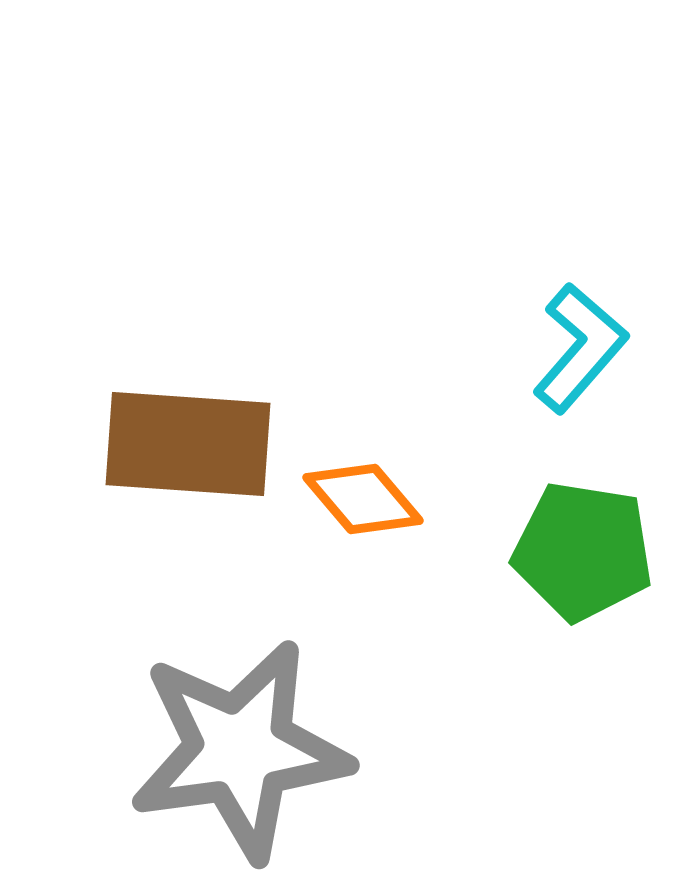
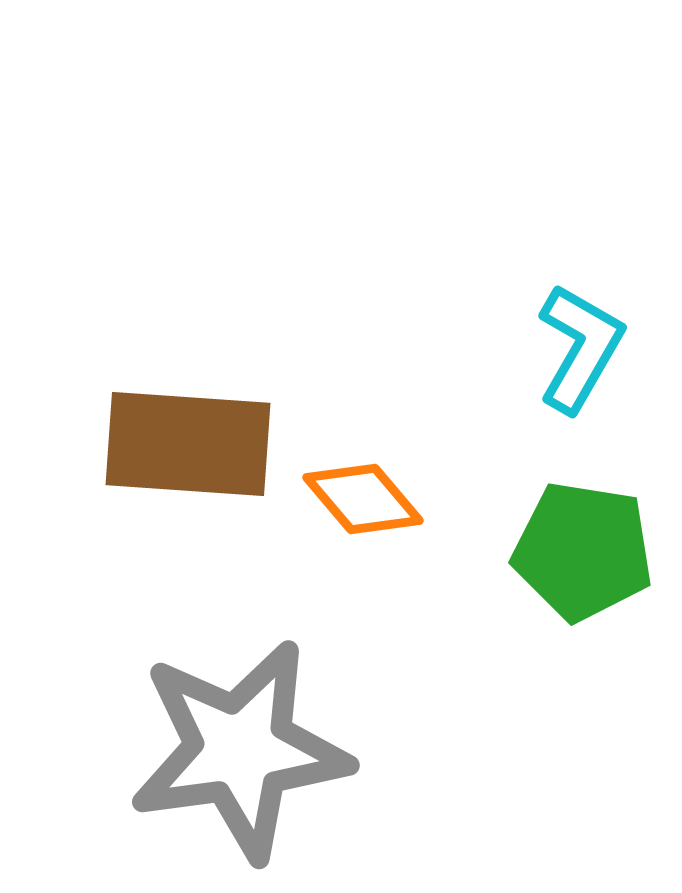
cyan L-shape: rotated 11 degrees counterclockwise
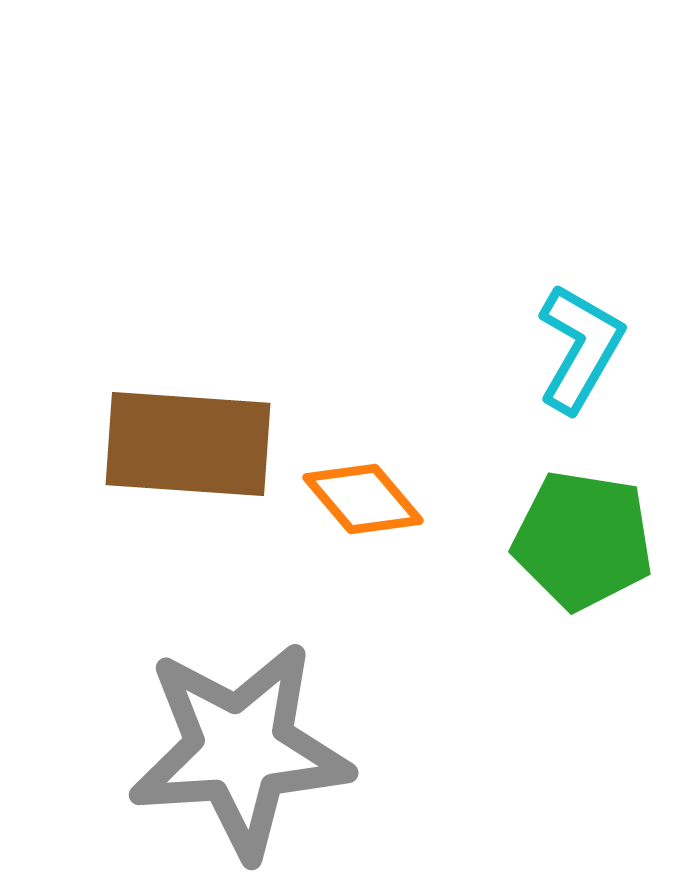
green pentagon: moved 11 px up
gray star: rotated 4 degrees clockwise
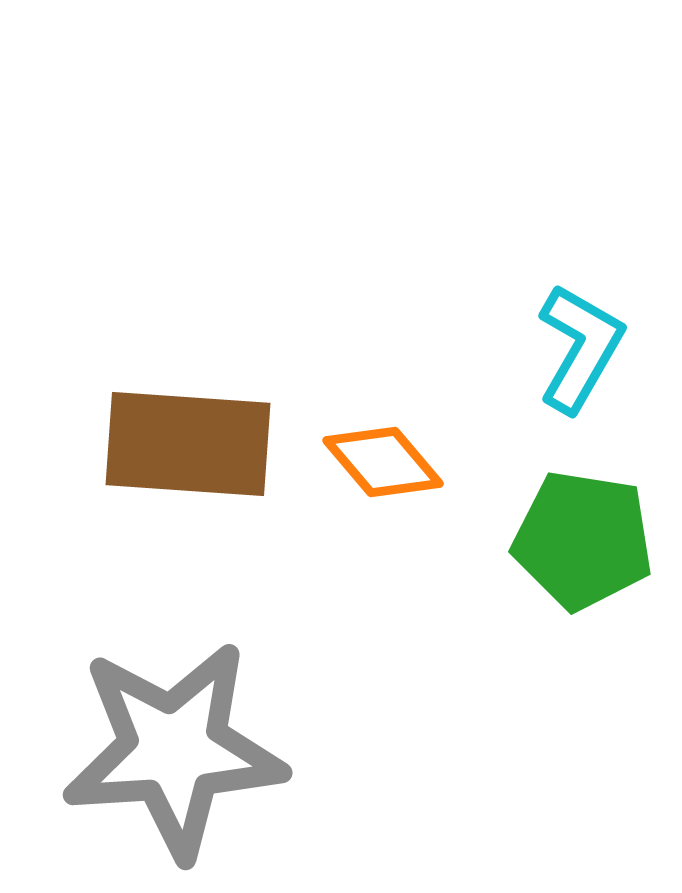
orange diamond: moved 20 px right, 37 px up
gray star: moved 66 px left
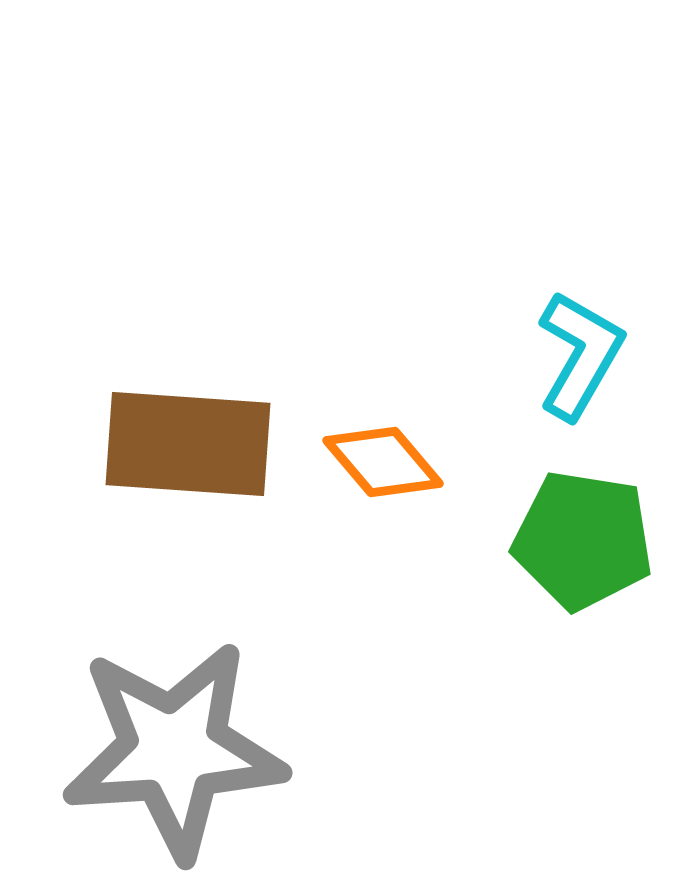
cyan L-shape: moved 7 px down
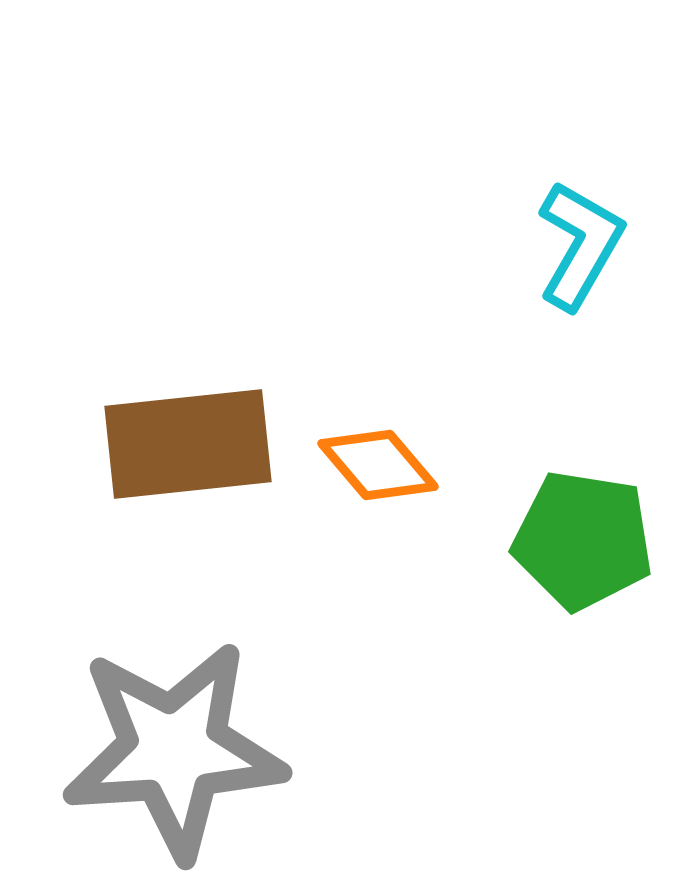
cyan L-shape: moved 110 px up
brown rectangle: rotated 10 degrees counterclockwise
orange diamond: moved 5 px left, 3 px down
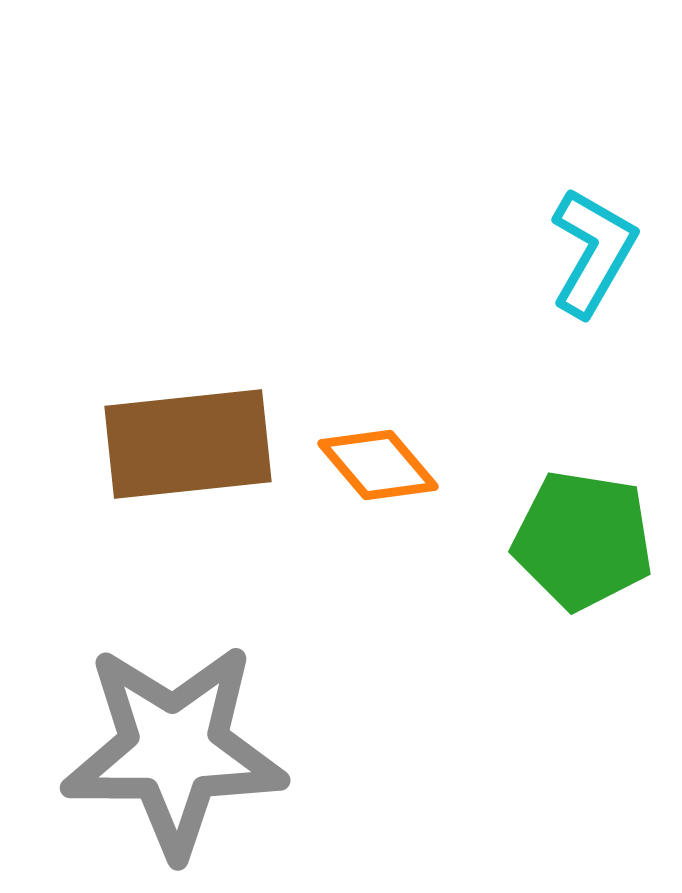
cyan L-shape: moved 13 px right, 7 px down
gray star: rotated 4 degrees clockwise
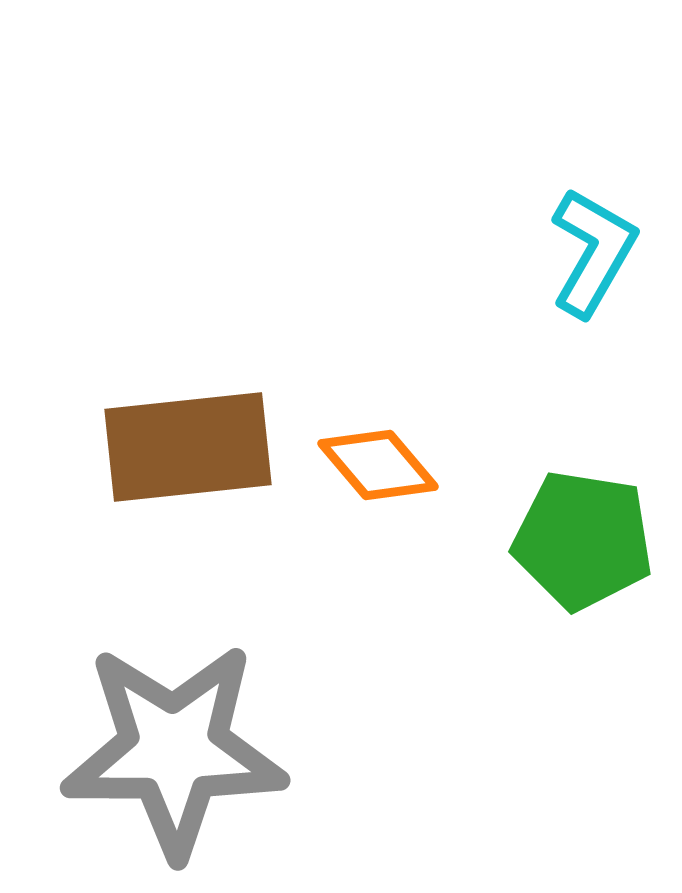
brown rectangle: moved 3 px down
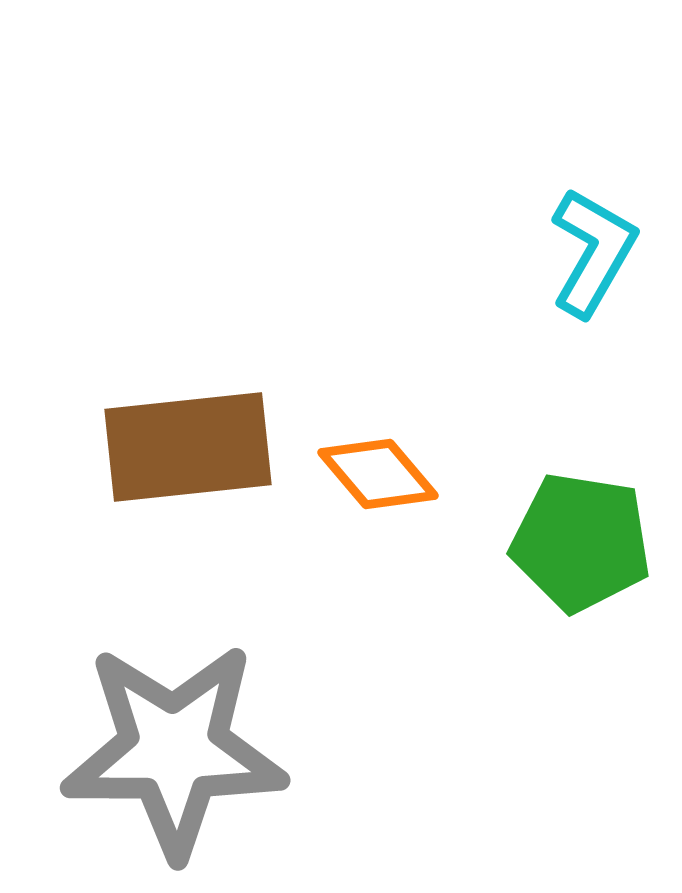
orange diamond: moved 9 px down
green pentagon: moved 2 px left, 2 px down
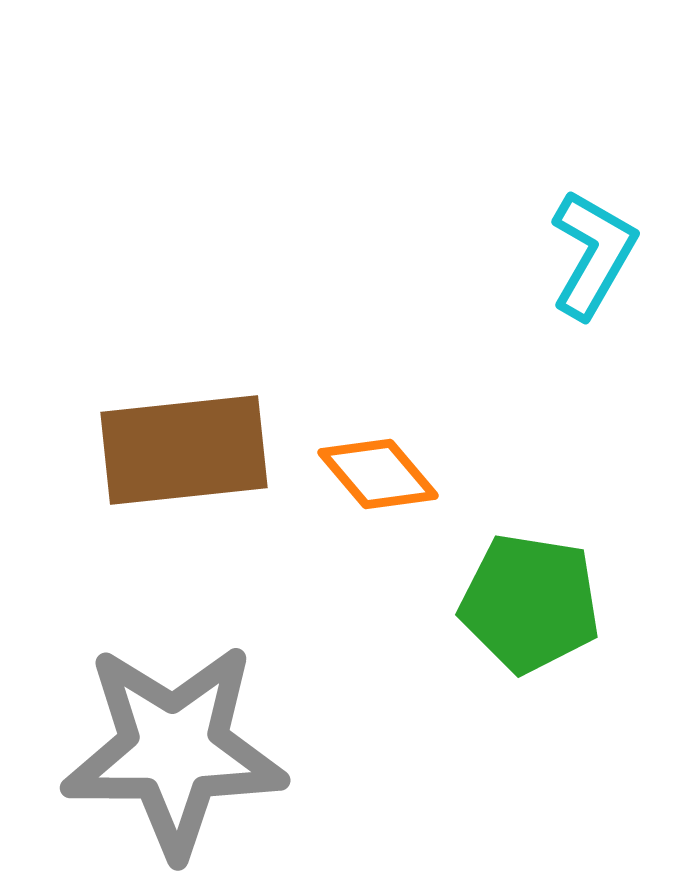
cyan L-shape: moved 2 px down
brown rectangle: moved 4 px left, 3 px down
green pentagon: moved 51 px left, 61 px down
